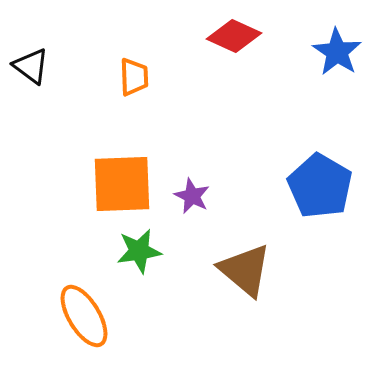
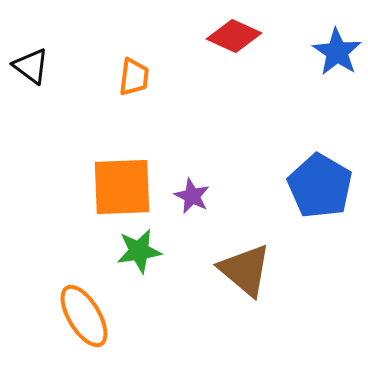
orange trapezoid: rotated 9 degrees clockwise
orange square: moved 3 px down
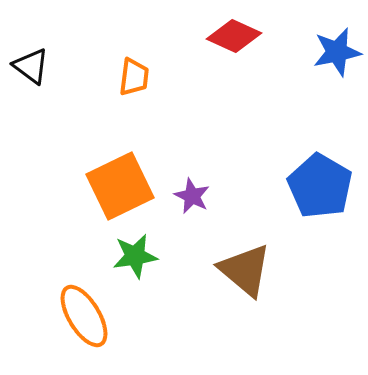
blue star: rotated 27 degrees clockwise
orange square: moved 2 px left, 1 px up; rotated 24 degrees counterclockwise
green star: moved 4 px left, 5 px down
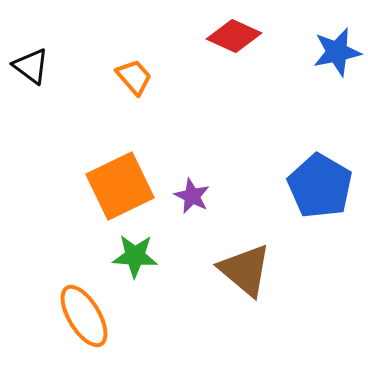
orange trapezoid: rotated 48 degrees counterclockwise
green star: rotated 12 degrees clockwise
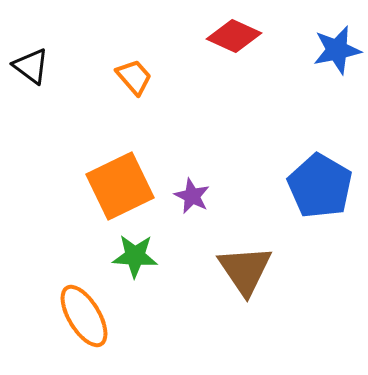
blue star: moved 2 px up
brown triangle: rotated 16 degrees clockwise
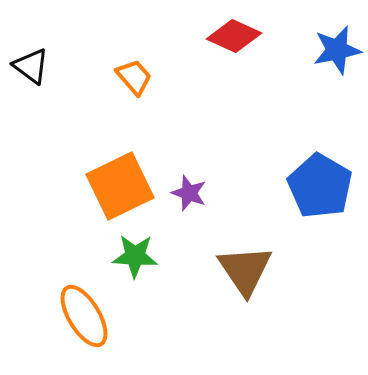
purple star: moved 3 px left, 3 px up; rotated 6 degrees counterclockwise
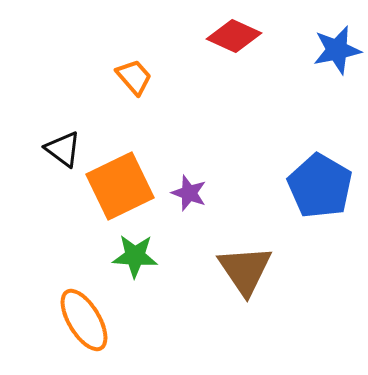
black triangle: moved 32 px right, 83 px down
orange ellipse: moved 4 px down
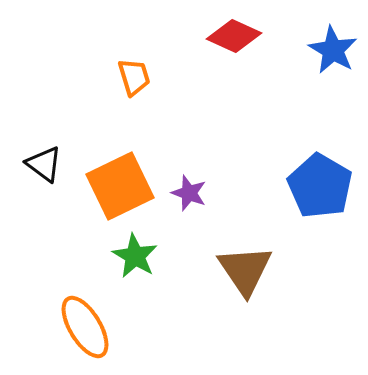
blue star: moved 4 px left; rotated 30 degrees counterclockwise
orange trapezoid: rotated 24 degrees clockwise
black triangle: moved 19 px left, 15 px down
green star: rotated 27 degrees clockwise
orange ellipse: moved 1 px right, 7 px down
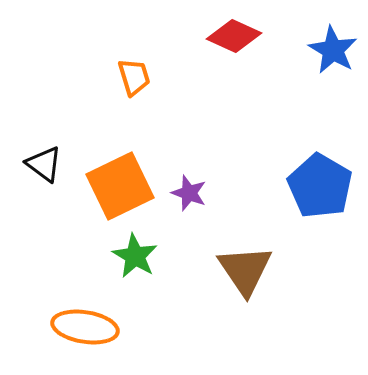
orange ellipse: rotated 50 degrees counterclockwise
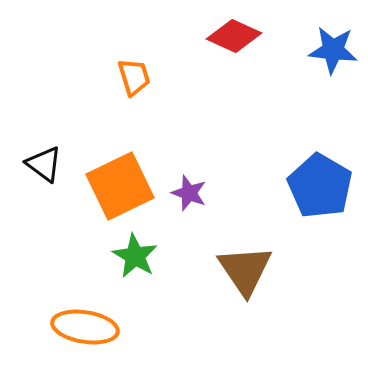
blue star: rotated 24 degrees counterclockwise
